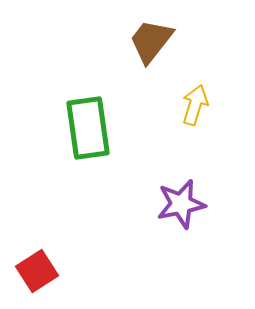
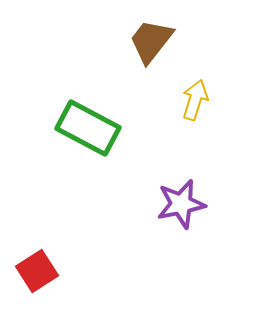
yellow arrow: moved 5 px up
green rectangle: rotated 54 degrees counterclockwise
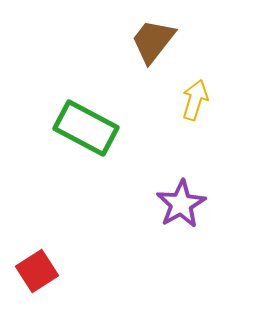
brown trapezoid: moved 2 px right
green rectangle: moved 2 px left
purple star: rotated 18 degrees counterclockwise
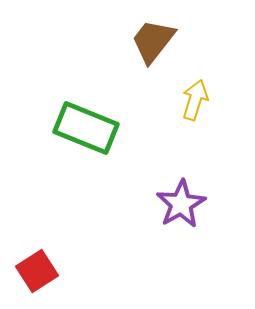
green rectangle: rotated 6 degrees counterclockwise
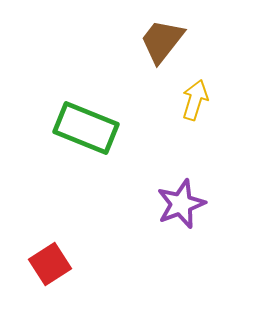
brown trapezoid: moved 9 px right
purple star: rotated 9 degrees clockwise
red square: moved 13 px right, 7 px up
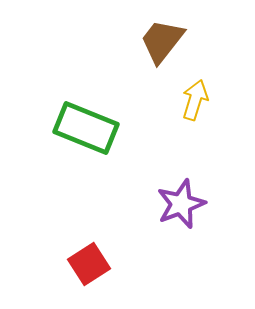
red square: moved 39 px right
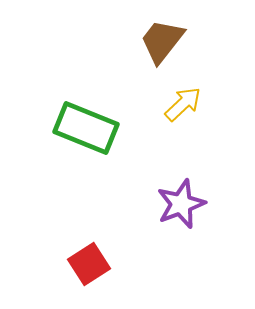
yellow arrow: moved 12 px left, 4 px down; rotated 30 degrees clockwise
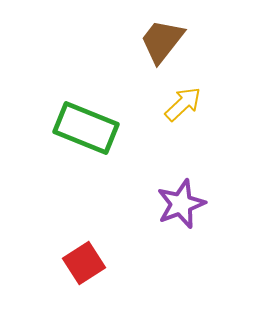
red square: moved 5 px left, 1 px up
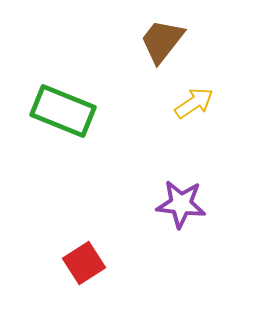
yellow arrow: moved 11 px right, 1 px up; rotated 9 degrees clockwise
green rectangle: moved 23 px left, 17 px up
purple star: rotated 27 degrees clockwise
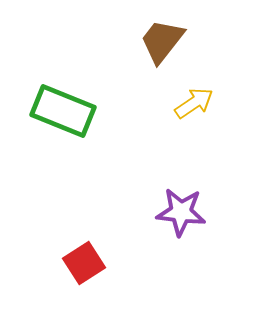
purple star: moved 8 px down
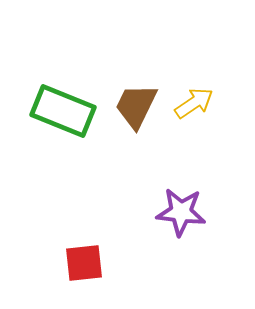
brown trapezoid: moved 26 px left, 65 px down; rotated 12 degrees counterclockwise
red square: rotated 27 degrees clockwise
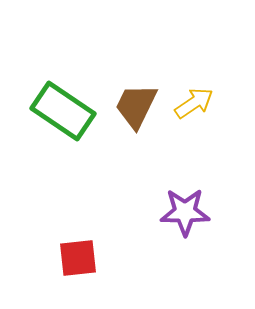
green rectangle: rotated 12 degrees clockwise
purple star: moved 4 px right; rotated 6 degrees counterclockwise
red square: moved 6 px left, 5 px up
